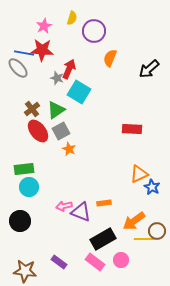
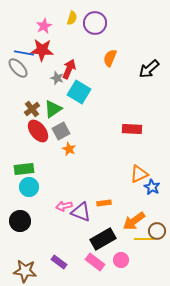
purple circle: moved 1 px right, 8 px up
green triangle: moved 3 px left, 1 px up
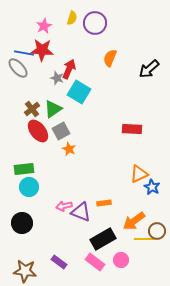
black circle: moved 2 px right, 2 px down
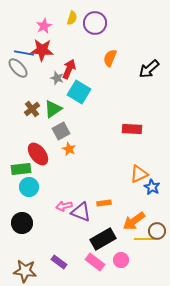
red ellipse: moved 23 px down
green rectangle: moved 3 px left
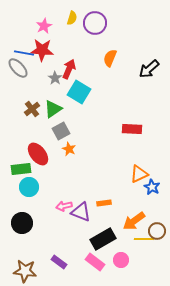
gray star: moved 2 px left; rotated 16 degrees clockwise
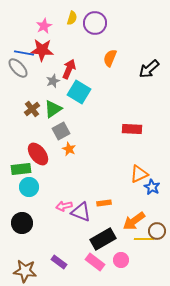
gray star: moved 2 px left, 3 px down; rotated 16 degrees clockwise
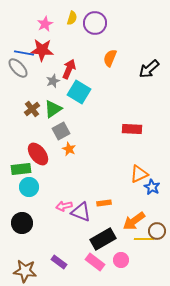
pink star: moved 1 px right, 2 px up
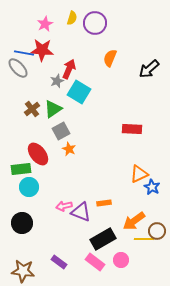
gray star: moved 4 px right
brown star: moved 2 px left
